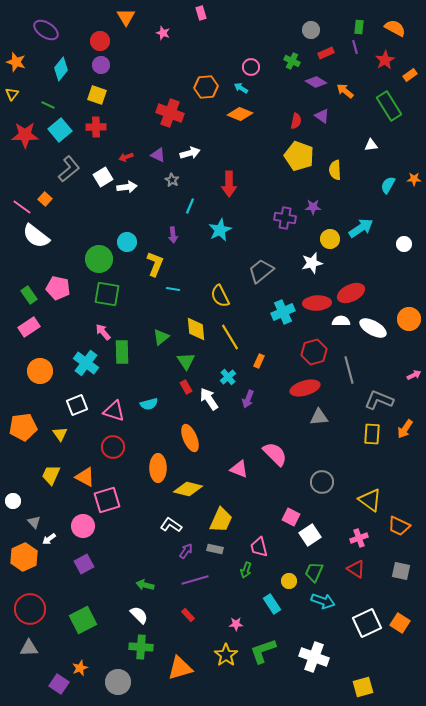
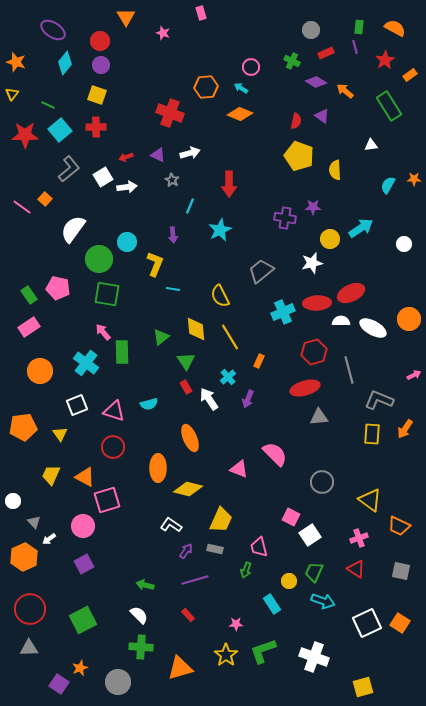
purple ellipse at (46, 30): moved 7 px right
cyan diamond at (61, 69): moved 4 px right, 6 px up
white semicircle at (36, 236): moved 37 px right, 7 px up; rotated 88 degrees clockwise
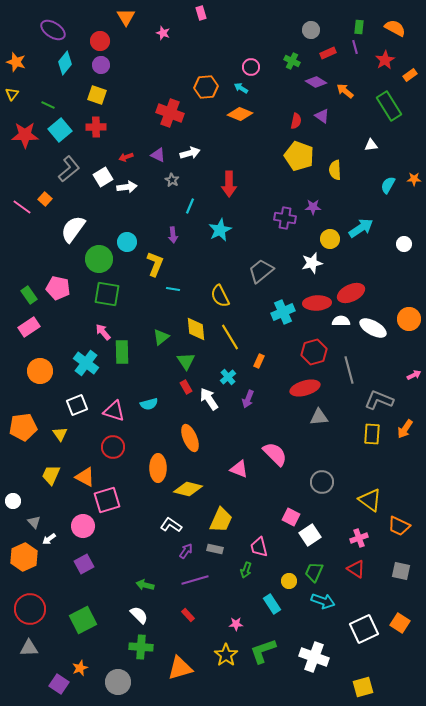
red rectangle at (326, 53): moved 2 px right
white square at (367, 623): moved 3 px left, 6 px down
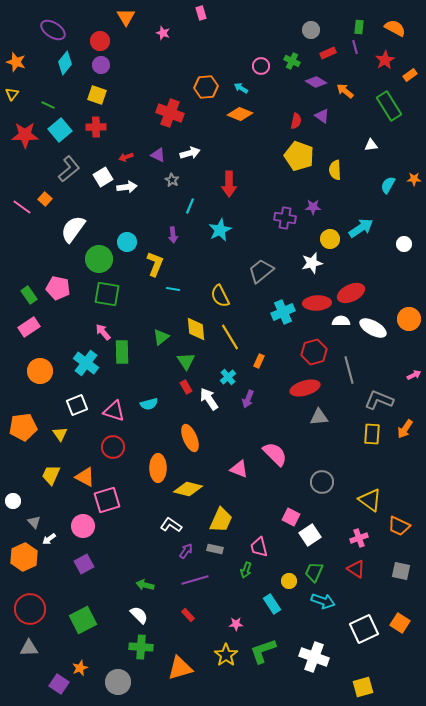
pink circle at (251, 67): moved 10 px right, 1 px up
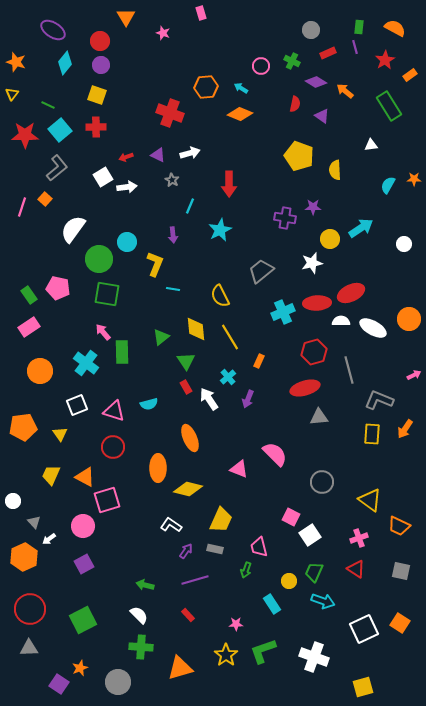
red semicircle at (296, 121): moved 1 px left, 17 px up
gray L-shape at (69, 169): moved 12 px left, 1 px up
pink line at (22, 207): rotated 72 degrees clockwise
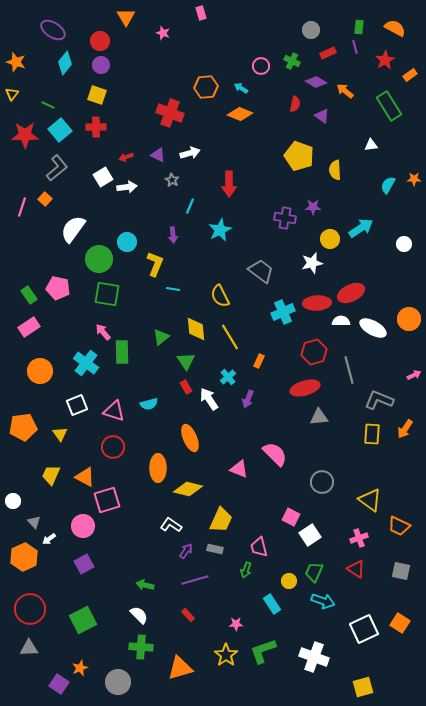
gray trapezoid at (261, 271): rotated 76 degrees clockwise
